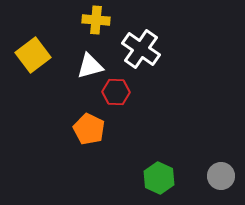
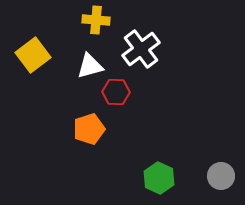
white cross: rotated 18 degrees clockwise
orange pentagon: rotated 28 degrees clockwise
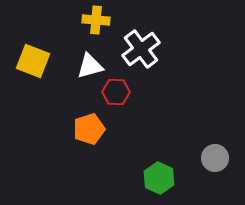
yellow square: moved 6 px down; rotated 32 degrees counterclockwise
gray circle: moved 6 px left, 18 px up
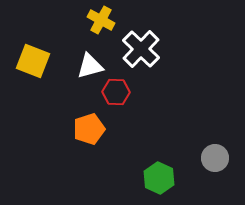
yellow cross: moved 5 px right; rotated 24 degrees clockwise
white cross: rotated 9 degrees counterclockwise
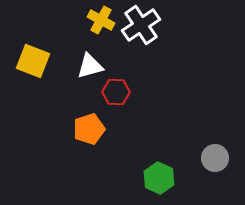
white cross: moved 24 px up; rotated 12 degrees clockwise
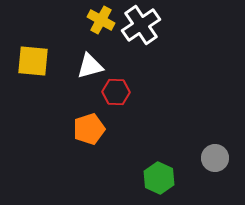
yellow square: rotated 16 degrees counterclockwise
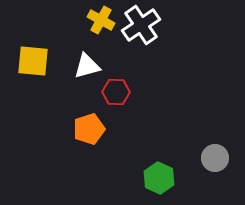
white triangle: moved 3 px left
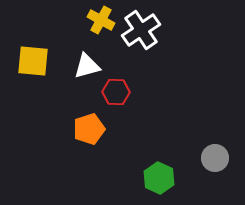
white cross: moved 5 px down
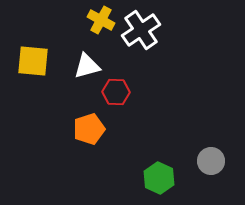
gray circle: moved 4 px left, 3 px down
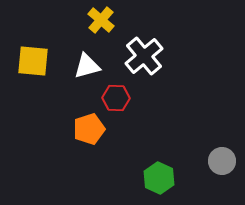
yellow cross: rotated 12 degrees clockwise
white cross: moved 3 px right, 26 px down; rotated 6 degrees counterclockwise
red hexagon: moved 6 px down
gray circle: moved 11 px right
